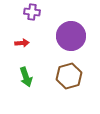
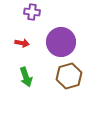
purple circle: moved 10 px left, 6 px down
red arrow: rotated 16 degrees clockwise
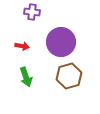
red arrow: moved 3 px down
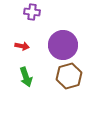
purple circle: moved 2 px right, 3 px down
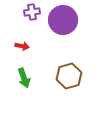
purple cross: rotated 14 degrees counterclockwise
purple circle: moved 25 px up
green arrow: moved 2 px left, 1 px down
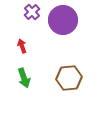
purple cross: rotated 35 degrees counterclockwise
red arrow: rotated 120 degrees counterclockwise
brown hexagon: moved 2 px down; rotated 10 degrees clockwise
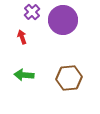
red arrow: moved 9 px up
green arrow: moved 3 px up; rotated 114 degrees clockwise
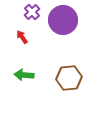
red arrow: rotated 16 degrees counterclockwise
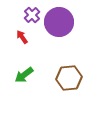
purple cross: moved 3 px down
purple circle: moved 4 px left, 2 px down
green arrow: rotated 42 degrees counterclockwise
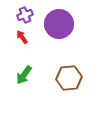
purple cross: moved 7 px left; rotated 21 degrees clockwise
purple circle: moved 2 px down
green arrow: rotated 18 degrees counterclockwise
